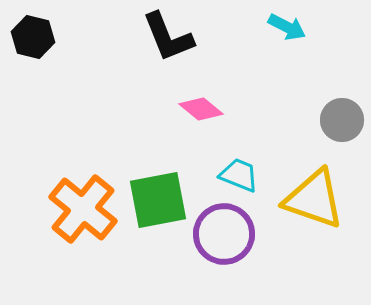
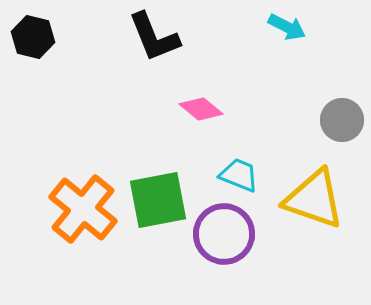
black L-shape: moved 14 px left
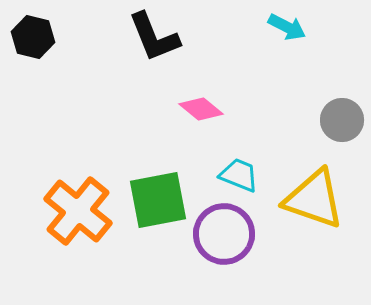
orange cross: moved 5 px left, 2 px down
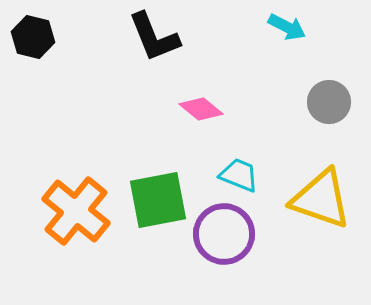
gray circle: moved 13 px left, 18 px up
yellow triangle: moved 7 px right
orange cross: moved 2 px left
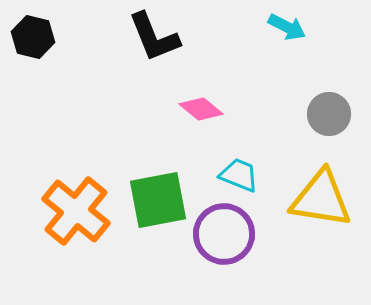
gray circle: moved 12 px down
yellow triangle: rotated 10 degrees counterclockwise
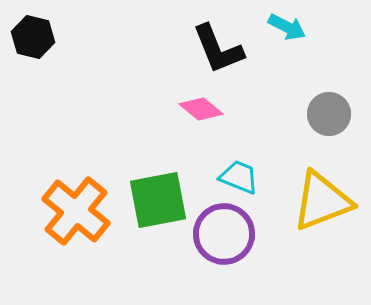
black L-shape: moved 64 px right, 12 px down
cyan trapezoid: moved 2 px down
yellow triangle: moved 1 px right, 2 px down; rotated 30 degrees counterclockwise
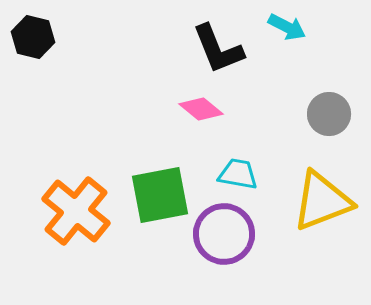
cyan trapezoid: moved 1 px left, 3 px up; rotated 12 degrees counterclockwise
green square: moved 2 px right, 5 px up
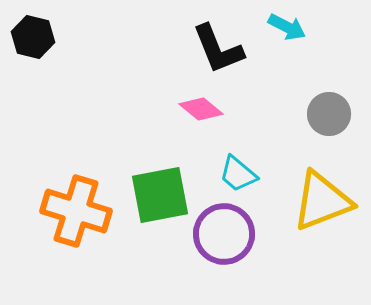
cyan trapezoid: rotated 150 degrees counterclockwise
orange cross: rotated 22 degrees counterclockwise
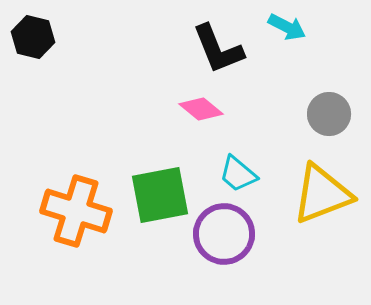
yellow triangle: moved 7 px up
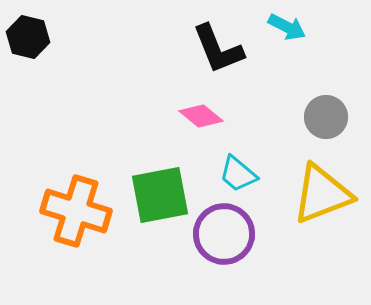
black hexagon: moved 5 px left
pink diamond: moved 7 px down
gray circle: moved 3 px left, 3 px down
